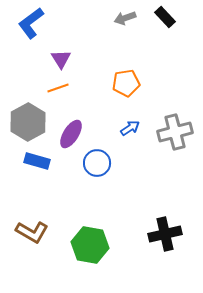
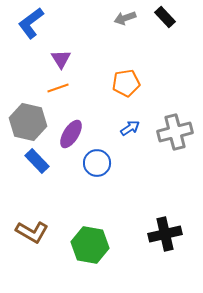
gray hexagon: rotated 18 degrees counterclockwise
blue rectangle: rotated 30 degrees clockwise
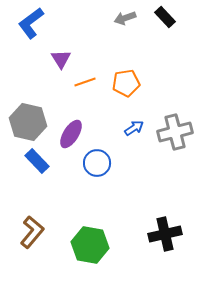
orange line: moved 27 px right, 6 px up
blue arrow: moved 4 px right
brown L-shape: rotated 80 degrees counterclockwise
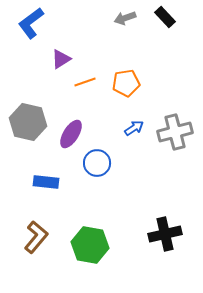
purple triangle: rotated 30 degrees clockwise
blue rectangle: moved 9 px right, 21 px down; rotated 40 degrees counterclockwise
brown L-shape: moved 4 px right, 5 px down
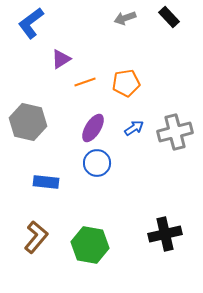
black rectangle: moved 4 px right
purple ellipse: moved 22 px right, 6 px up
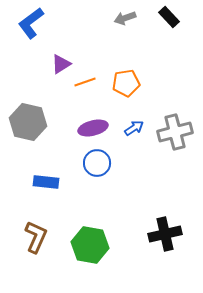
purple triangle: moved 5 px down
purple ellipse: rotated 44 degrees clockwise
brown L-shape: rotated 16 degrees counterclockwise
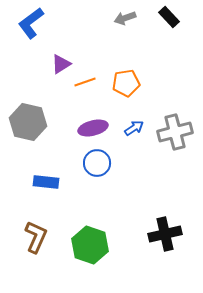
green hexagon: rotated 9 degrees clockwise
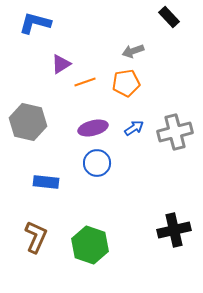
gray arrow: moved 8 px right, 33 px down
blue L-shape: moved 4 px right; rotated 52 degrees clockwise
black cross: moved 9 px right, 4 px up
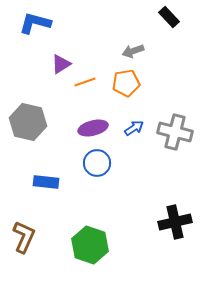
gray cross: rotated 28 degrees clockwise
black cross: moved 1 px right, 8 px up
brown L-shape: moved 12 px left
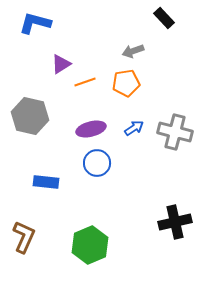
black rectangle: moved 5 px left, 1 px down
gray hexagon: moved 2 px right, 6 px up
purple ellipse: moved 2 px left, 1 px down
green hexagon: rotated 18 degrees clockwise
